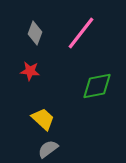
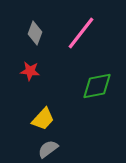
yellow trapezoid: rotated 90 degrees clockwise
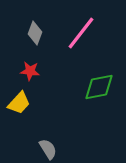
green diamond: moved 2 px right, 1 px down
yellow trapezoid: moved 24 px left, 16 px up
gray semicircle: rotated 95 degrees clockwise
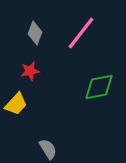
red star: rotated 18 degrees counterclockwise
yellow trapezoid: moved 3 px left, 1 px down
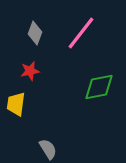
yellow trapezoid: rotated 145 degrees clockwise
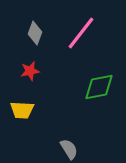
yellow trapezoid: moved 6 px right, 6 px down; rotated 95 degrees counterclockwise
gray semicircle: moved 21 px right
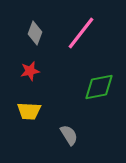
yellow trapezoid: moved 7 px right, 1 px down
gray semicircle: moved 14 px up
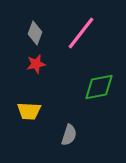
red star: moved 6 px right, 7 px up
gray semicircle: rotated 50 degrees clockwise
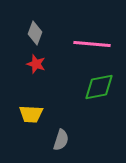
pink line: moved 11 px right, 11 px down; rotated 57 degrees clockwise
red star: rotated 30 degrees clockwise
yellow trapezoid: moved 2 px right, 3 px down
gray semicircle: moved 8 px left, 5 px down
